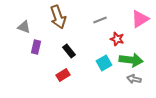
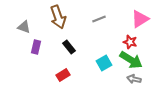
gray line: moved 1 px left, 1 px up
red star: moved 13 px right, 3 px down
black rectangle: moved 4 px up
green arrow: rotated 25 degrees clockwise
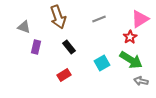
red star: moved 5 px up; rotated 24 degrees clockwise
cyan square: moved 2 px left
red rectangle: moved 1 px right
gray arrow: moved 7 px right, 2 px down
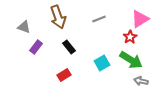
purple rectangle: rotated 24 degrees clockwise
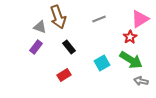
gray triangle: moved 16 px right
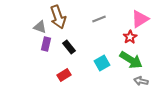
purple rectangle: moved 10 px right, 3 px up; rotated 24 degrees counterclockwise
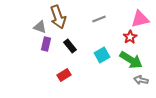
pink triangle: rotated 18 degrees clockwise
black rectangle: moved 1 px right, 1 px up
cyan square: moved 8 px up
gray arrow: moved 1 px up
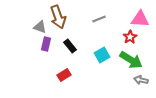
pink triangle: rotated 18 degrees clockwise
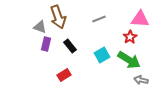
green arrow: moved 2 px left
